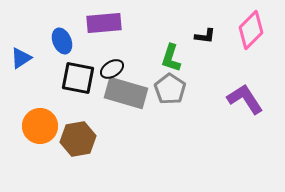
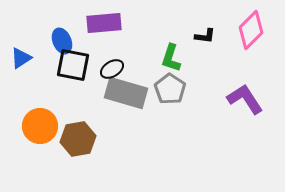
black square: moved 5 px left, 13 px up
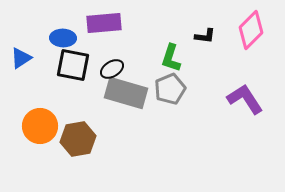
blue ellipse: moved 1 px right, 3 px up; rotated 65 degrees counterclockwise
gray pentagon: rotated 16 degrees clockwise
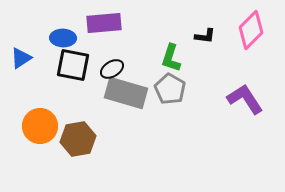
gray pentagon: rotated 20 degrees counterclockwise
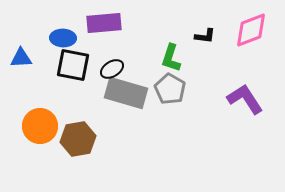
pink diamond: rotated 24 degrees clockwise
blue triangle: rotated 30 degrees clockwise
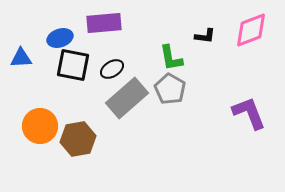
blue ellipse: moved 3 px left; rotated 20 degrees counterclockwise
green L-shape: rotated 28 degrees counterclockwise
gray rectangle: moved 1 px right, 5 px down; rotated 57 degrees counterclockwise
purple L-shape: moved 4 px right, 14 px down; rotated 12 degrees clockwise
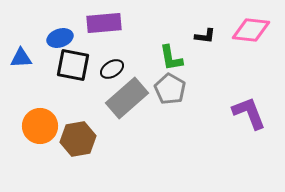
pink diamond: rotated 27 degrees clockwise
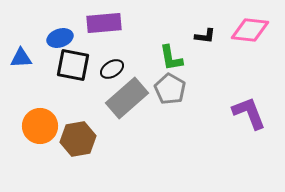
pink diamond: moved 1 px left
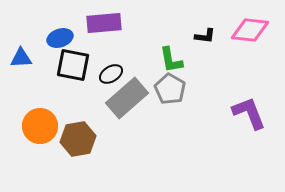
green L-shape: moved 2 px down
black ellipse: moved 1 px left, 5 px down
